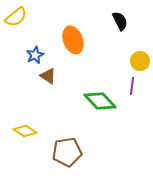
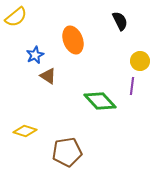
yellow diamond: rotated 15 degrees counterclockwise
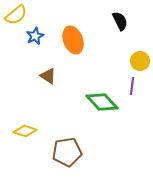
yellow semicircle: moved 2 px up
blue star: moved 19 px up
green diamond: moved 2 px right, 1 px down
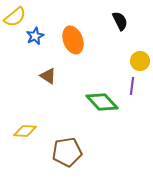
yellow semicircle: moved 1 px left, 2 px down
yellow diamond: rotated 15 degrees counterclockwise
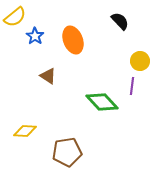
black semicircle: rotated 18 degrees counterclockwise
blue star: rotated 12 degrees counterclockwise
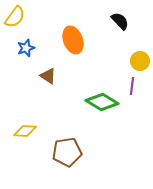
yellow semicircle: rotated 15 degrees counterclockwise
blue star: moved 9 px left, 12 px down; rotated 18 degrees clockwise
green diamond: rotated 16 degrees counterclockwise
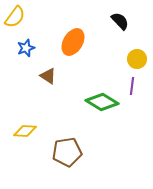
orange ellipse: moved 2 px down; rotated 52 degrees clockwise
yellow circle: moved 3 px left, 2 px up
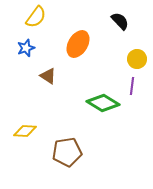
yellow semicircle: moved 21 px right
orange ellipse: moved 5 px right, 2 px down
green diamond: moved 1 px right, 1 px down
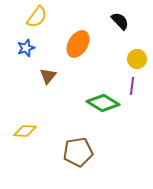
yellow semicircle: moved 1 px right
brown triangle: rotated 36 degrees clockwise
brown pentagon: moved 11 px right
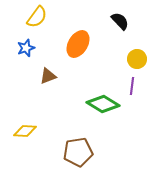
brown triangle: rotated 30 degrees clockwise
green diamond: moved 1 px down
